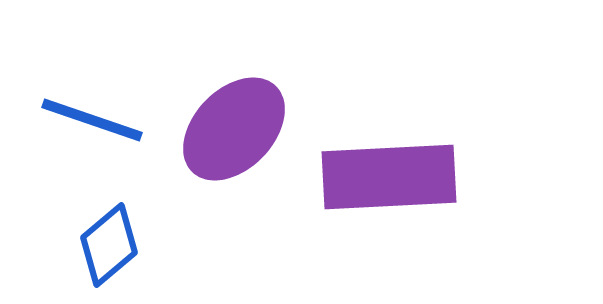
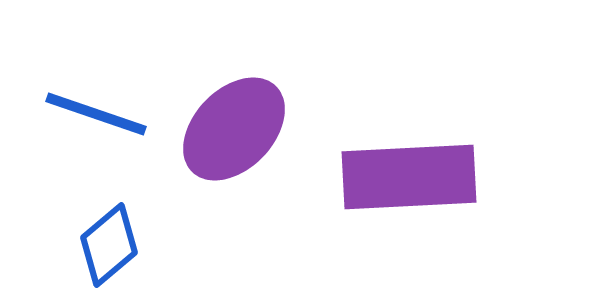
blue line: moved 4 px right, 6 px up
purple rectangle: moved 20 px right
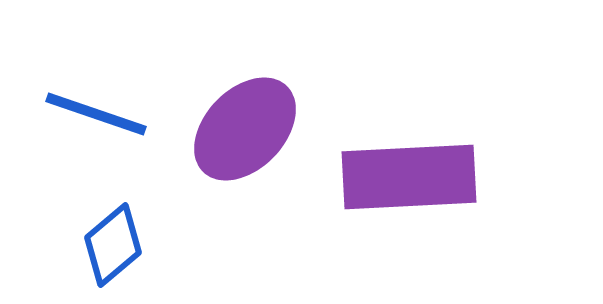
purple ellipse: moved 11 px right
blue diamond: moved 4 px right
